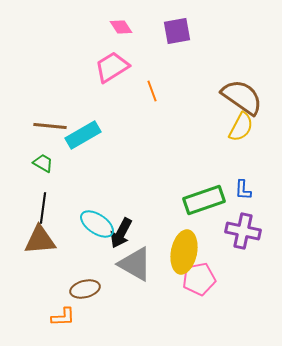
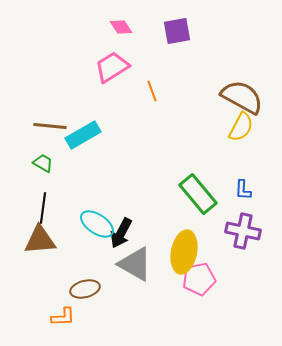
brown semicircle: rotated 6 degrees counterclockwise
green rectangle: moved 6 px left, 6 px up; rotated 69 degrees clockwise
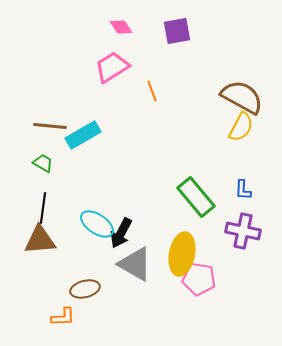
green rectangle: moved 2 px left, 3 px down
yellow ellipse: moved 2 px left, 2 px down
pink pentagon: rotated 20 degrees clockwise
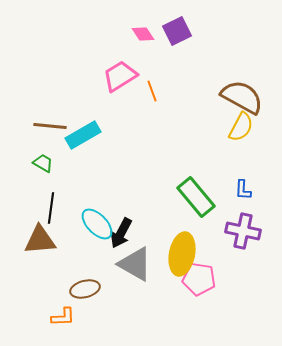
pink diamond: moved 22 px right, 7 px down
purple square: rotated 16 degrees counterclockwise
pink trapezoid: moved 8 px right, 9 px down
black line: moved 8 px right
cyan ellipse: rotated 12 degrees clockwise
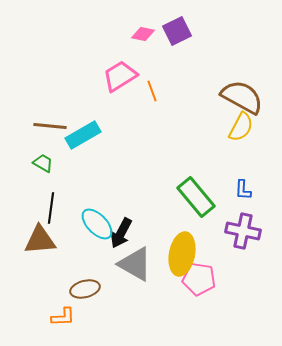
pink diamond: rotated 45 degrees counterclockwise
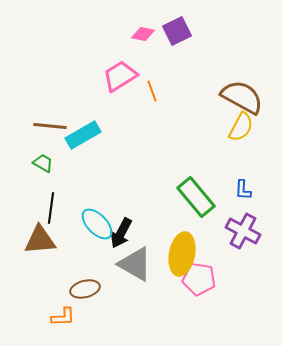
purple cross: rotated 16 degrees clockwise
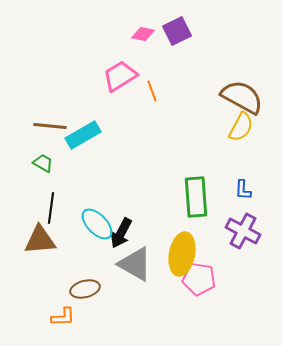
green rectangle: rotated 36 degrees clockwise
